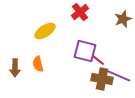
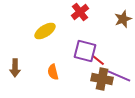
orange semicircle: moved 15 px right, 8 px down
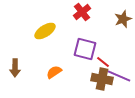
red cross: moved 2 px right
purple square: moved 2 px up
red line: moved 5 px right, 2 px down
orange semicircle: moved 1 px right; rotated 70 degrees clockwise
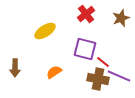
red cross: moved 4 px right, 2 px down
brown star: moved 2 px left, 1 px up
brown cross: moved 4 px left
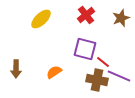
red cross: moved 1 px down
yellow ellipse: moved 4 px left, 12 px up; rotated 10 degrees counterclockwise
brown arrow: moved 1 px right, 1 px down
brown cross: moved 1 px left, 1 px down
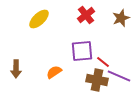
yellow ellipse: moved 2 px left
purple square: moved 3 px left, 2 px down; rotated 20 degrees counterclockwise
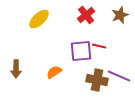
brown star: moved 1 px left, 3 px up
purple square: moved 1 px left
red line: moved 4 px left, 16 px up; rotated 24 degrees counterclockwise
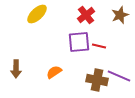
yellow ellipse: moved 2 px left, 5 px up
purple square: moved 2 px left, 9 px up
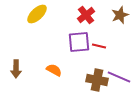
orange semicircle: moved 2 px up; rotated 63 degrees clockwise
purple line: moved 1 px down
